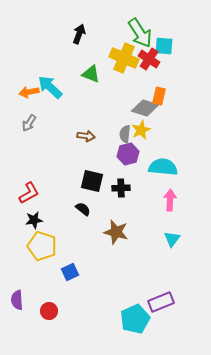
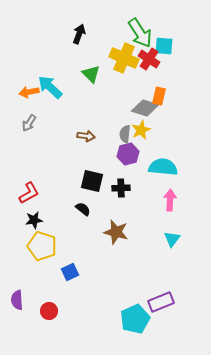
green triangle: rotated 24 degrees clockwise
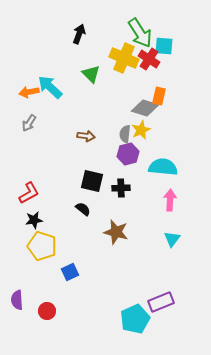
red circle: moved 2 px left
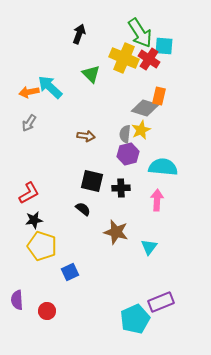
pink arrow: moved 13 px left
cyan triangle: moved 23 px left, 8 px down
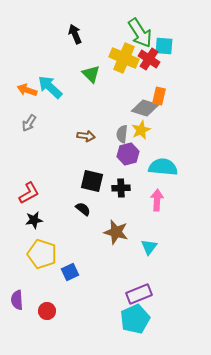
black arrow: moved 4 px left; rotated 42 degrees counterclockwise
orange arrow: moved 2 px left, 2 px up; rotated 30 degrees clockwise
gray semicircle: moved 3 px left
yellow pentagon: moved 8 px down
purple rectangle: moved 22 px left, 8 px up
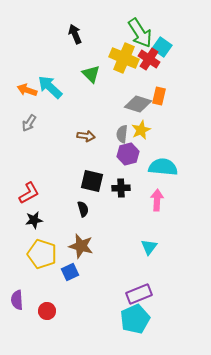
cyan square: moved 2 px left, 1 px down; rotated 30 degrees clockwise
gray diamond: moved 7 px left, 4 px up
black semicircle: rotated 35 degrees clockwise
brown star: moved 35 px left, 14 px down
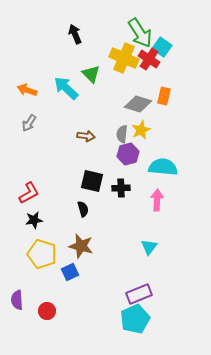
cyan arrow: moved 16 px right, 1 px down
orange rectangle: moved 5 px right
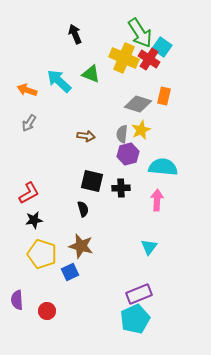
green triangle: rotated 24 degrees counterclockwise
cyan arrow: moved 7 px left, 7 px up
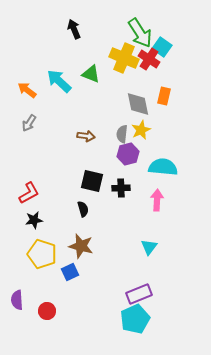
black arrow: moved 1 px left, 5 px up
orange arrow: rotated 18 degrees clockwise
gray diamond: rotated 60 degrees clockwise
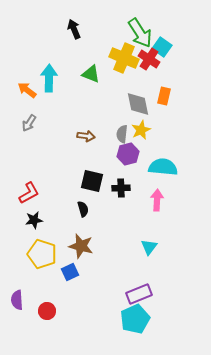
cyan arrow: moved 10 px left, 3 px up; rotated 48 degrees clockwise
